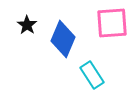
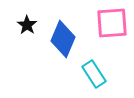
cyan rectangle: moved 2 px right, 1 px up
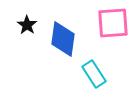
pink square: moved 1 px right
blue diamond: rotated 15 degrees counterclockwise
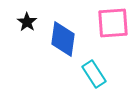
black star: moved 3 px up
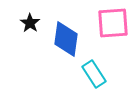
black star: moved 3 px right, 1 px down
blue diamond: moved 3 px right
